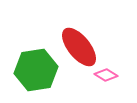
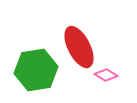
red ellipse: rotated 12 degrees clockwise
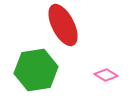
red ellipse: moved 16 px left, 22 px up
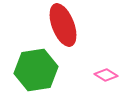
red ellipse: rotated 6 degrees clockwise
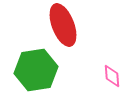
pink diamond: moved 6 px right, 1 px down; rotated 55 degrees clockwise
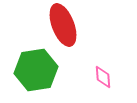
pink diamond: moved 9 px left, 1 px down
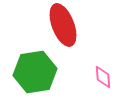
green hexagon: moved 1 px left, 2 px down
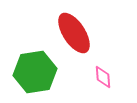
red ellipse: moved 11 px right, 8 px down; rotated 12 degrees counterclockwise
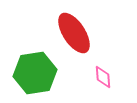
green hexagon: moved 1 px down
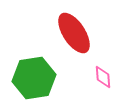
green hexagon: moved 1 px left, 5 px down
